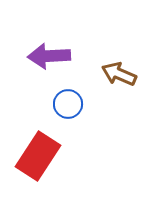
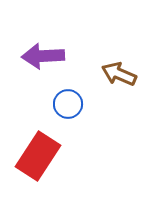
purple arrow: moved 6 px left
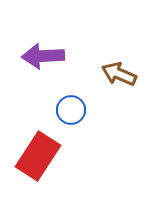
blue circle: moved 3 px right, 6 px down
